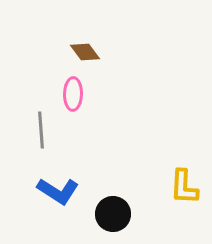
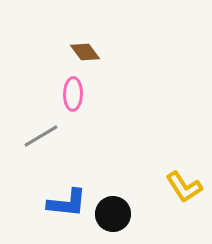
gray line: moved 6 px down; rotated 63 degrees clockwise
yellow L-shape: rotated 36 degrees counterclockwise
blue L-shape: moved 9 px right, 12 px down; rotated 27 degrees counterclockwise
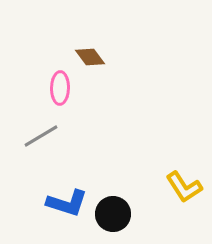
brown diamond: moved 5 px right, 5 px down
pink ellipse: moved 13 px left, 6 px up
blue L-shape: rotated 12 degrees clockwise
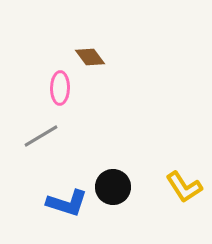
black circle: moved 27 px up
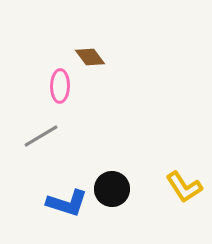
pink ellipse: moved 2 px up
black circle: moved 1 px left, 2 px down
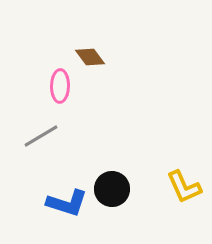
yellow L-shape: rotated 9 degrees clockwise
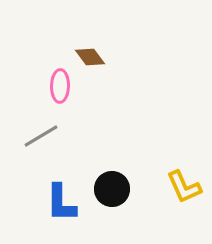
blue L-shape: moved 6 px left; rotated 72 degrees clockwise
